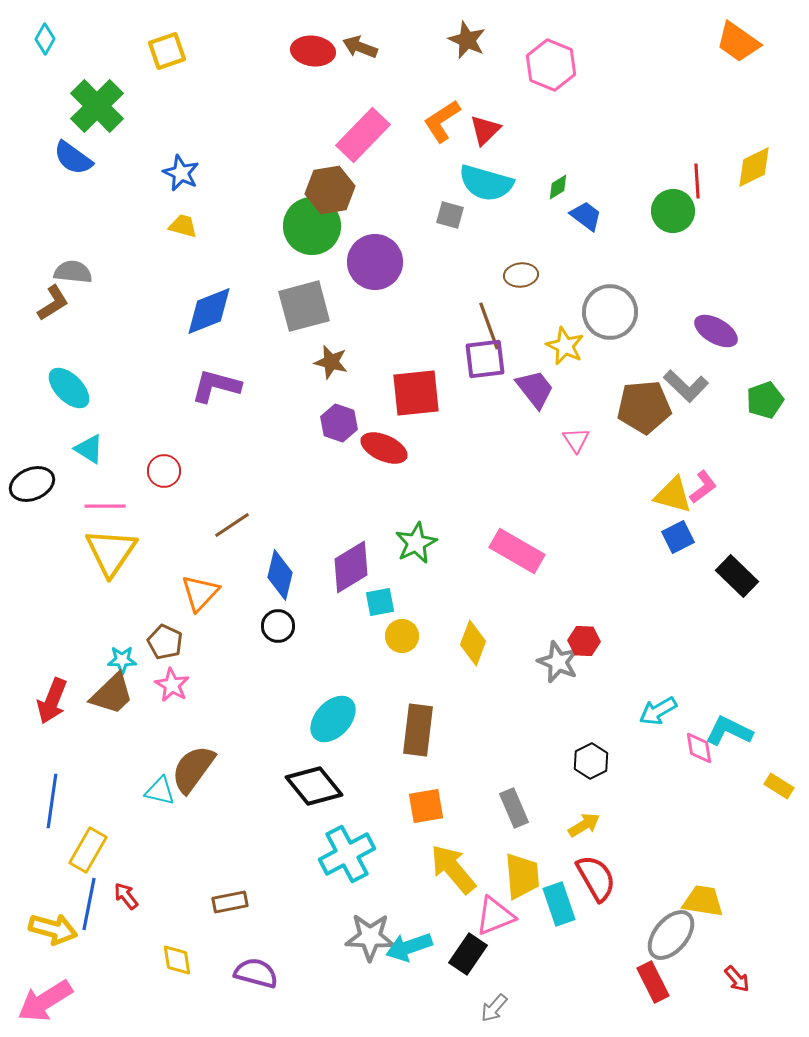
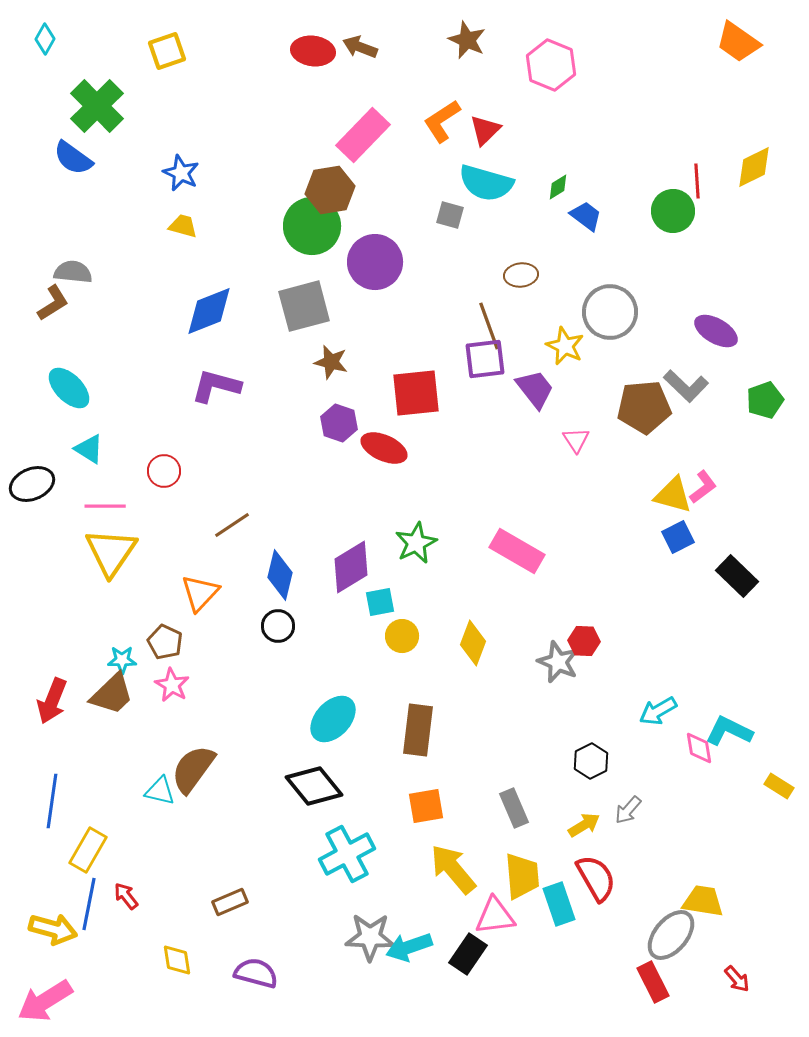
brown rectangle at (230, 902): rotated 12 degrees counterclockwise
pink triangle at (495, 916): rotated 15 degrees clockwise
gray arrow at (494, 1008): moved 134 px right, 198 px up
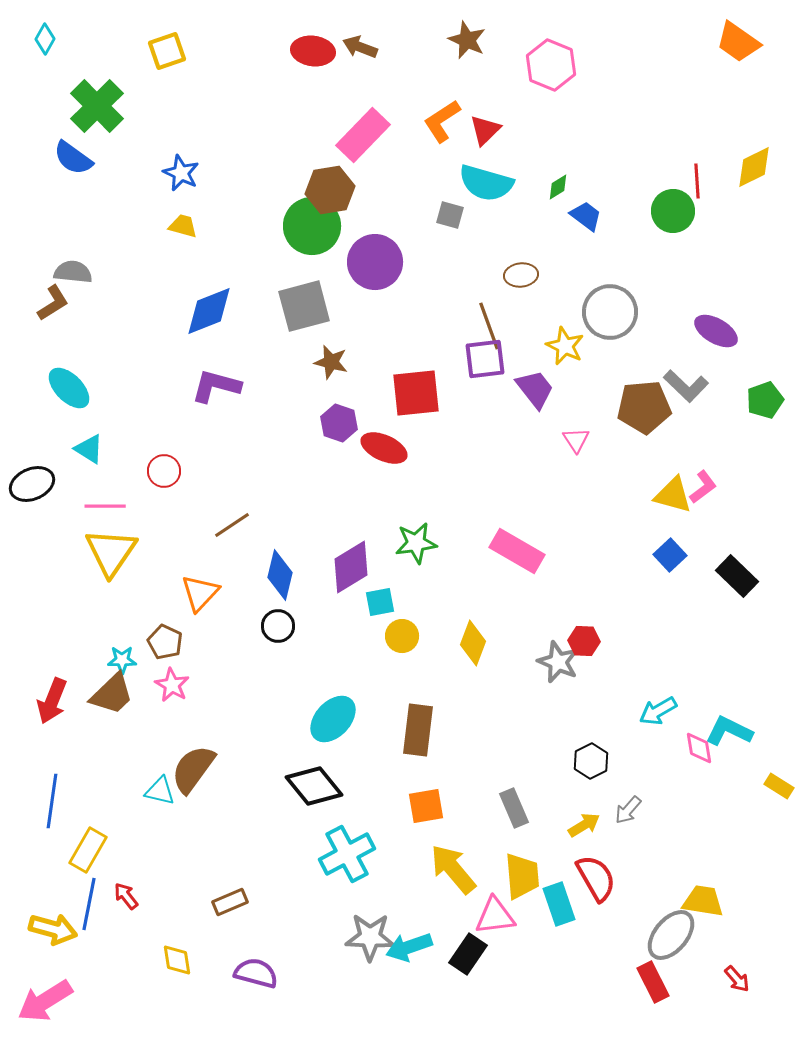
blue square at (678, 537): moved 8 px left, 18 px down; rotated 16 degrees counterclockwise
green star at (416, 543): rotated 18 degrees clockwise
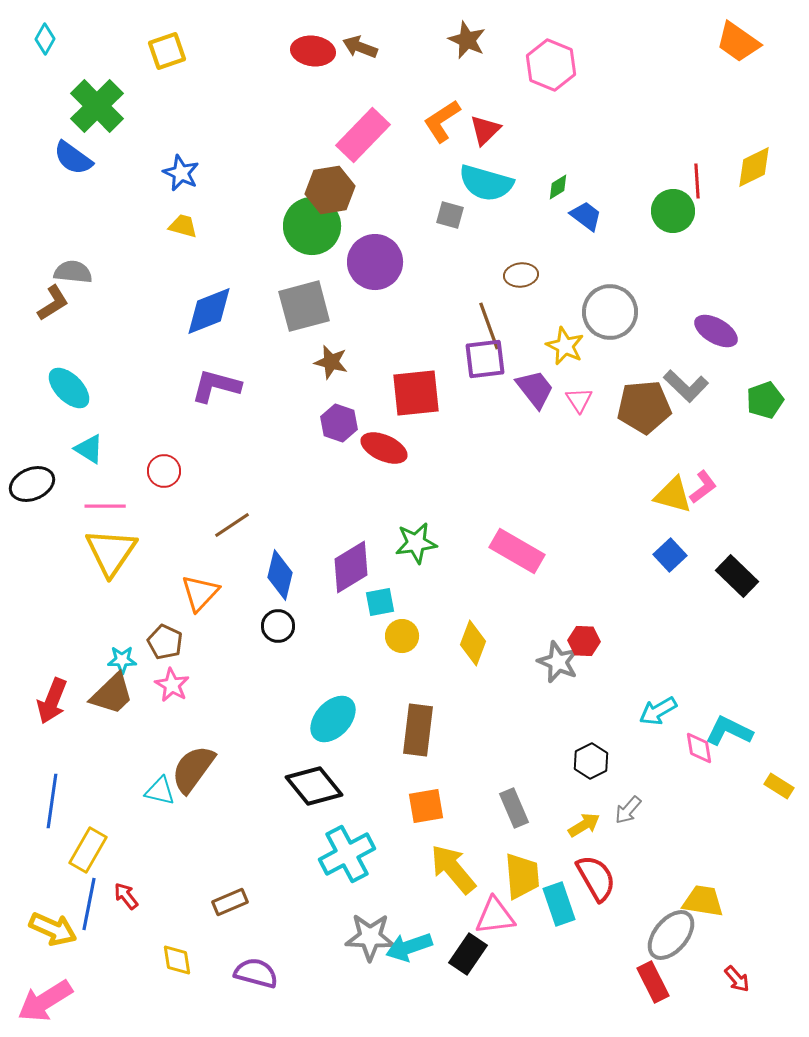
pink triangle at (576, 440): moved 3 px right, 40 px up
yellow arrow at (53, 929): rotated 9 degrees clockwise
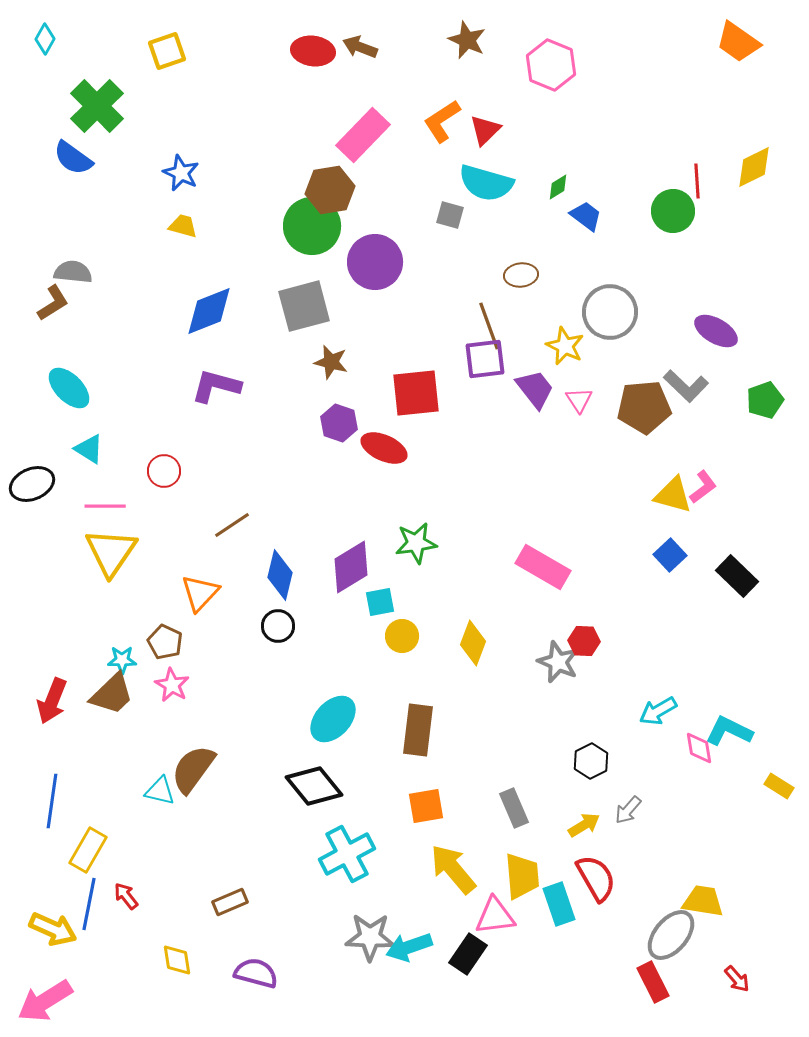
pink rectangle at (517, 551): moved 26 px right, 16 px down
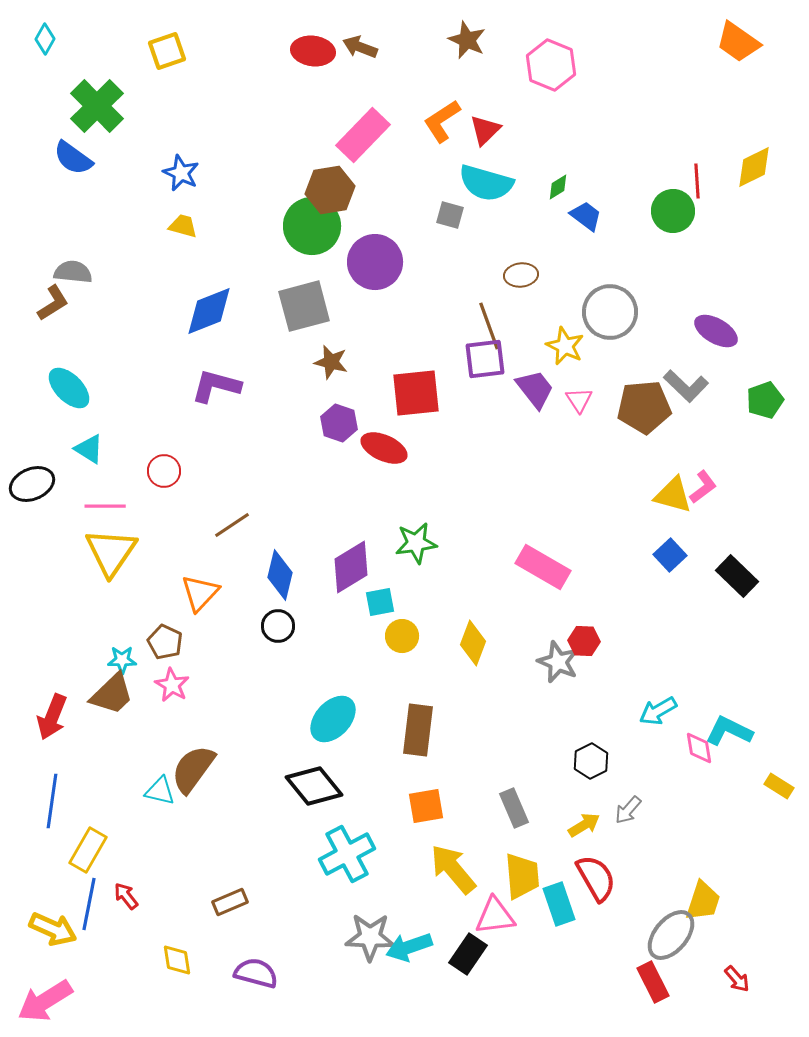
red arrow at (52, 701): moved 16 px down
yellow trapezoid at (703, 901): rotated 99 degrees clockwise
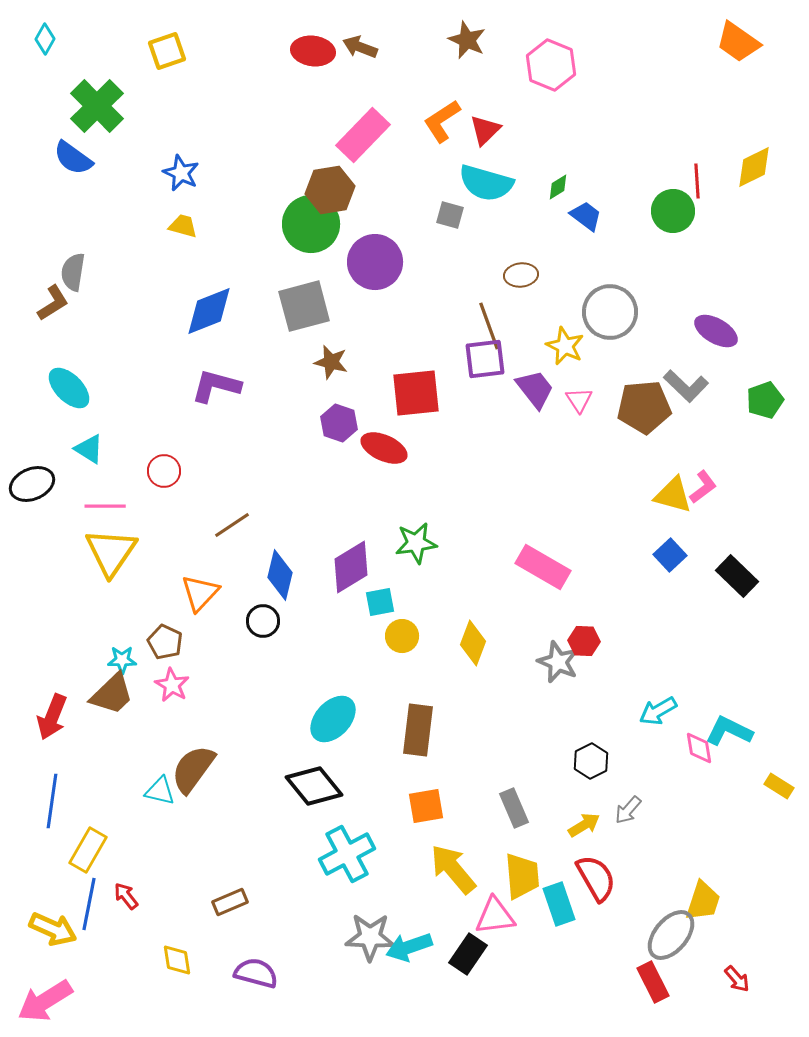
green circle at (312, 226): moved 1 px left, 2 px up
gray semicircle at (73, 272): rotated 87 degrees counterclockwise
black circle at (278, 626): moved 15 px left, 5 px up
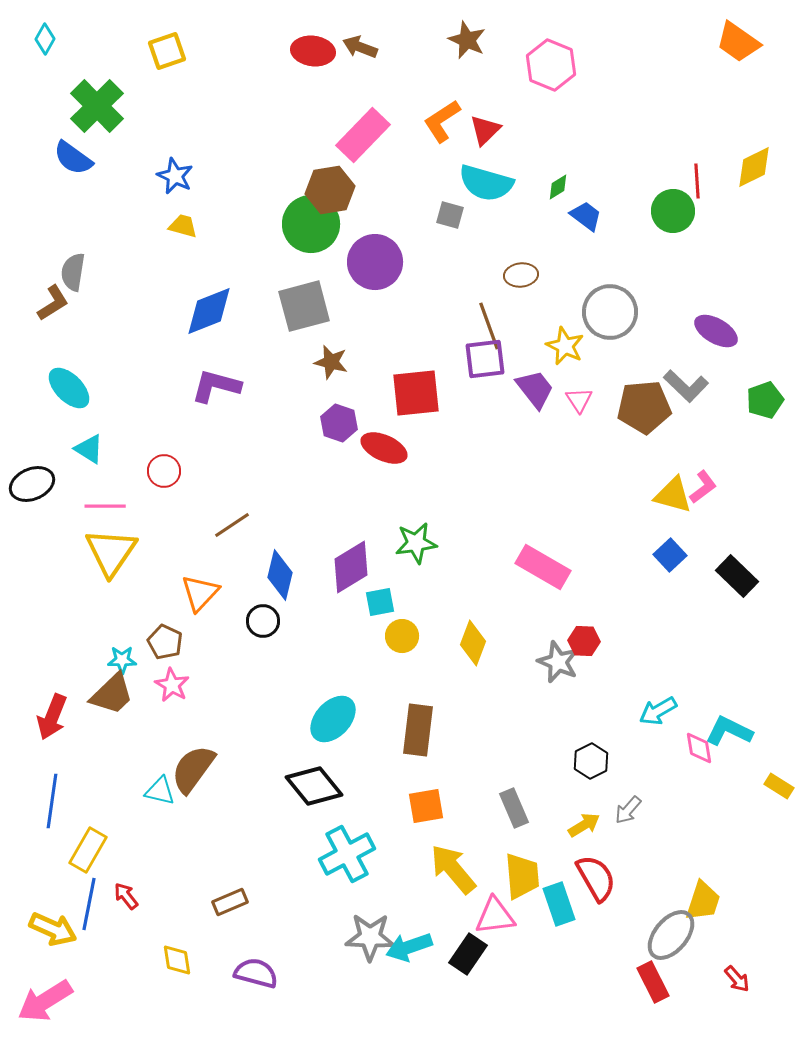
blue star at (181, 173): moved 6 px left, 3 px down
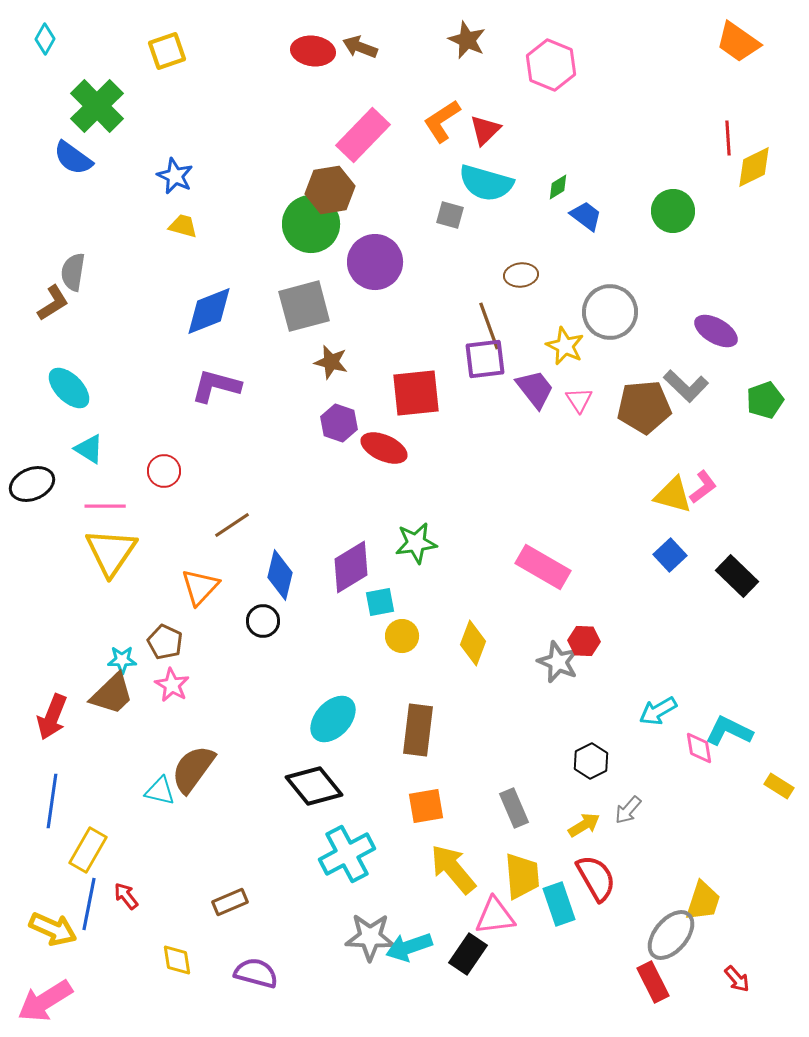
red line at (697, 181): moved 31 px right, 43 px up
orange triangle at (200, 593): moved 6 px up
